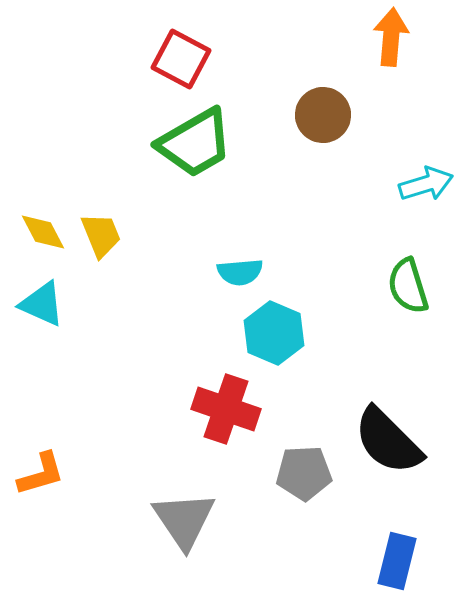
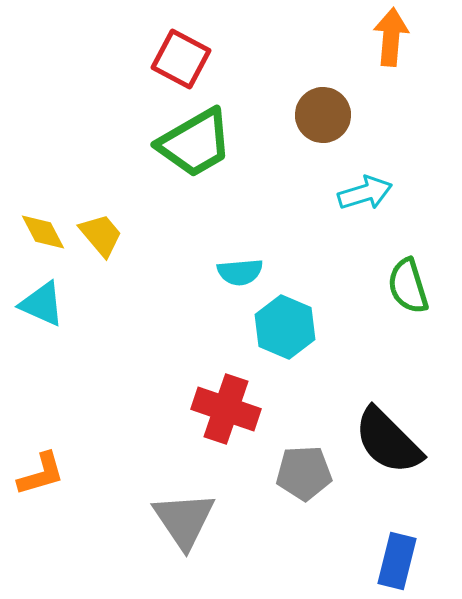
cyan arrow: moved 61 px left, 9 px down
yellow trapezoid: rotated 18 degrees counterclockwise
cyan hexagon: moved 11 px right, 6 px up
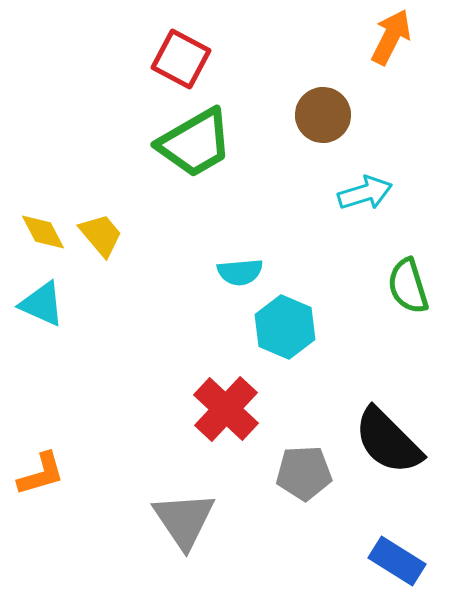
orange arrow: rotated 22 degrees clockwise
red cross: rotated 24 degrees clockwise
blue rectangle: rotated 72 degrees counterclockwise
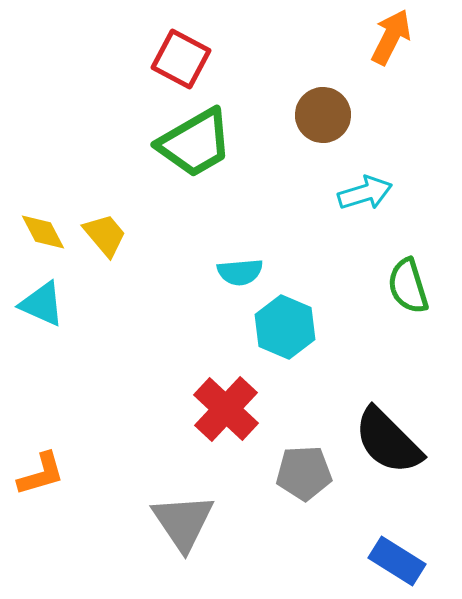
yellow trapezoid: moved 4 px right
gray triangle: moved 1 px left, 2 px down
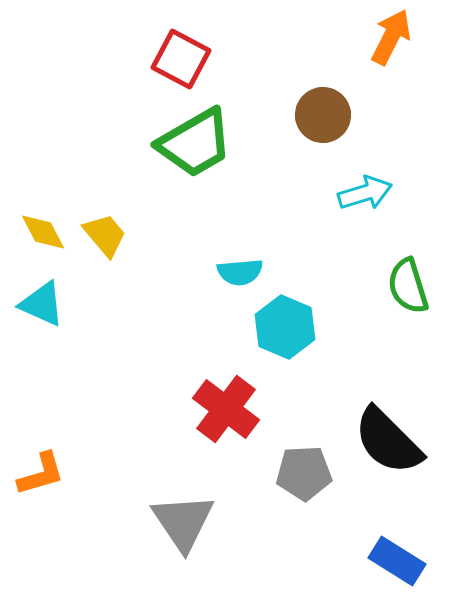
red cross: rotated 6 degrees counterclockwise
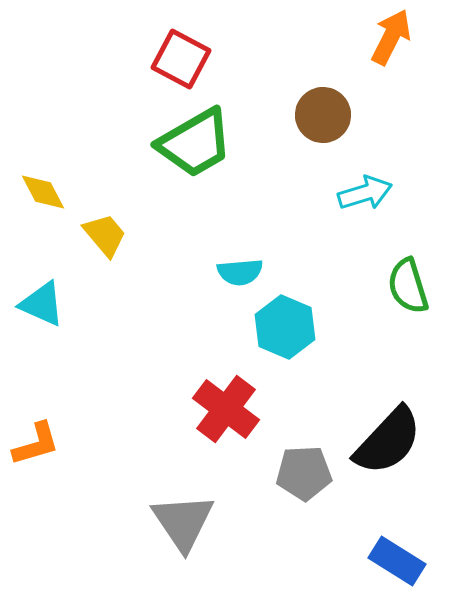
yellow diamond: moved 40 px up
black semicircle: rotated 92 degrees counterclockwise
orange L-shape: moved 5 px left, 30 px up
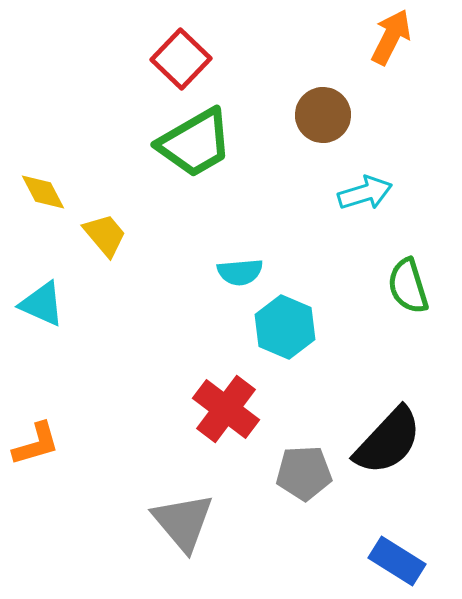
red square: rotated 16 degrees clockwise
gray triangle: rotated 6 degrees counterclockwise
